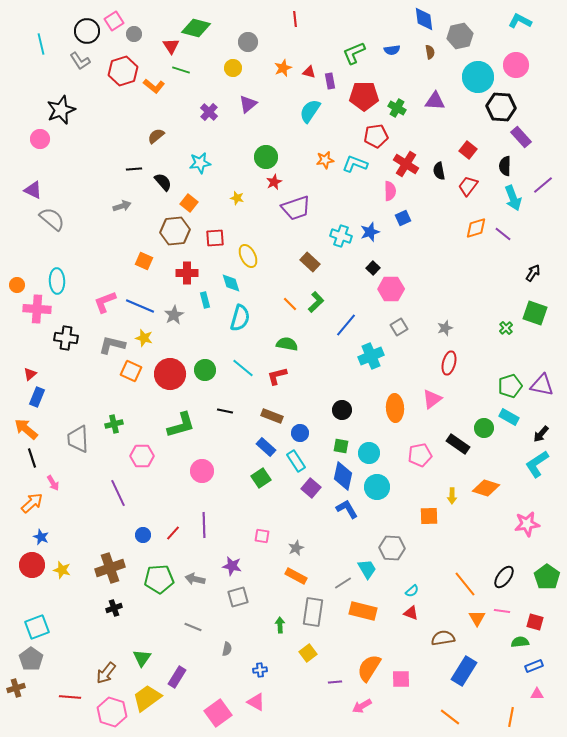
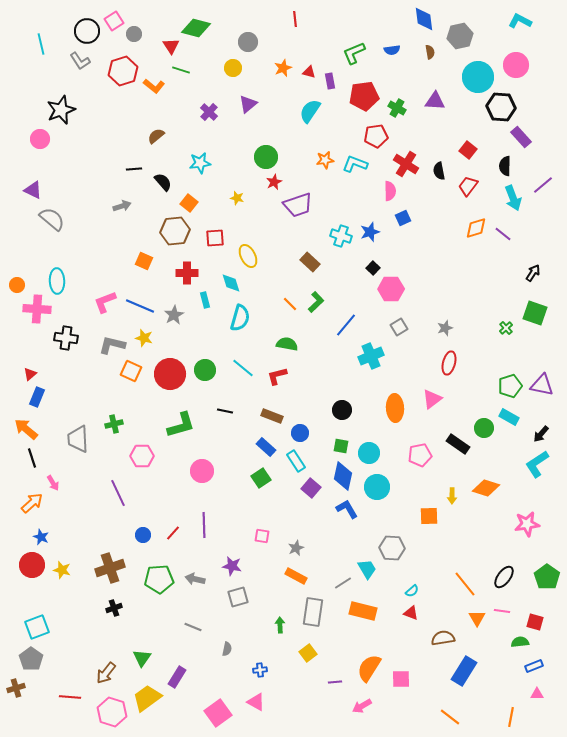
red pentagon at (364, 96): rotated 8 degrees counterclockwise
purple trapezoid at (296, 208): moved 2 px right, 3 px up
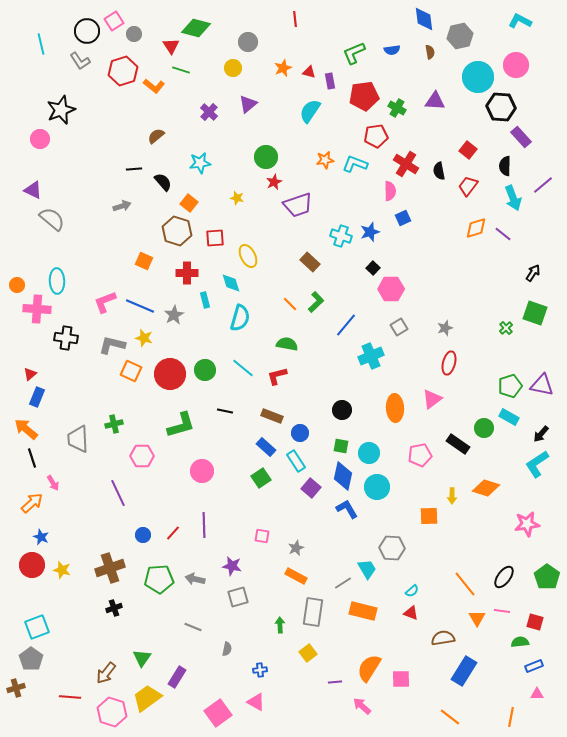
brown hexagon at (175, 231): moved 2 px right; rotated 24 degrees clockwise
pink arrow at (362, 706): rotated 72 degrees clockwise
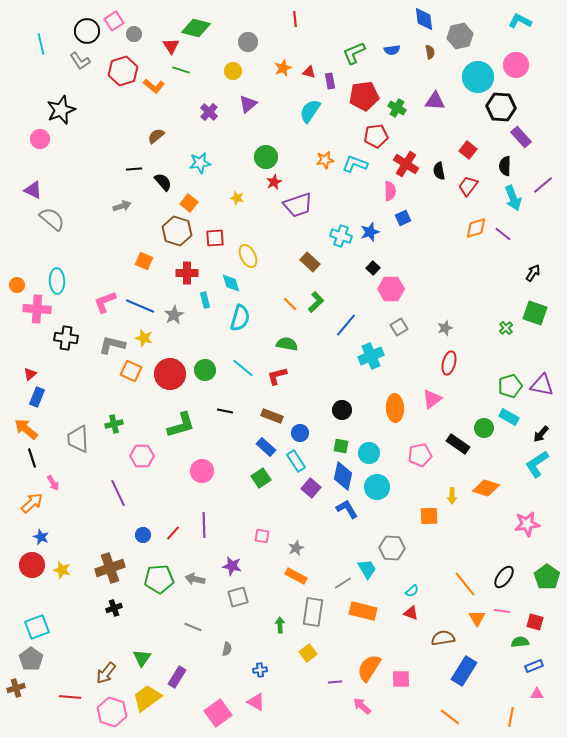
yellow circle at (233, 68): moved 3 px down
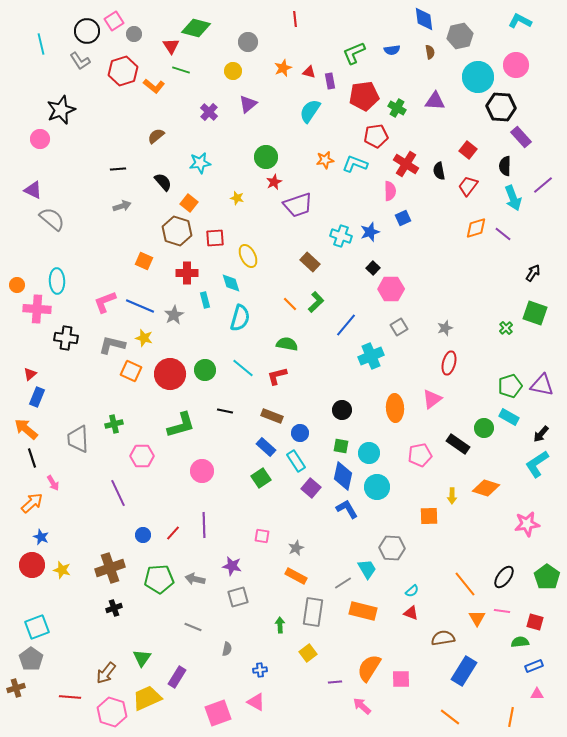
black line at (134, 169): moved 16 px left
yellow trapezoid at (147, 698): rotated 12 degrees clockwise
pink square at (218, 713): rotated 16 degrees clockwise
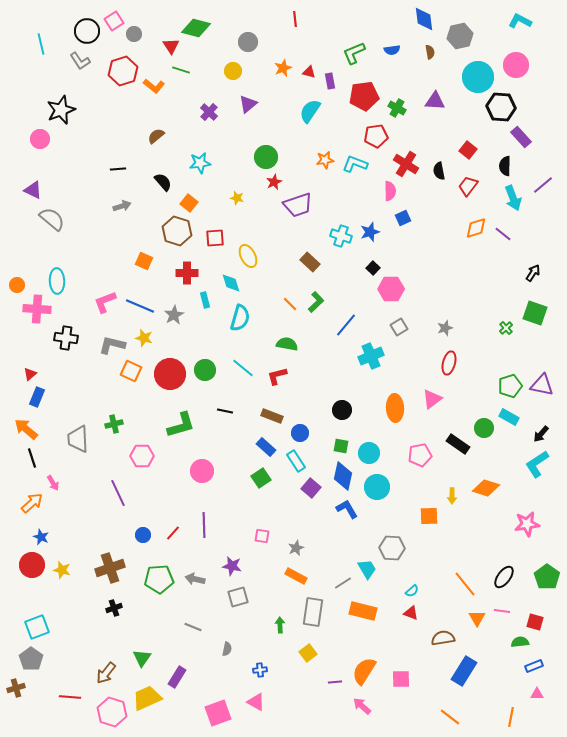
orange semicircle at (369, 668): moved 5 px left, 3 px down
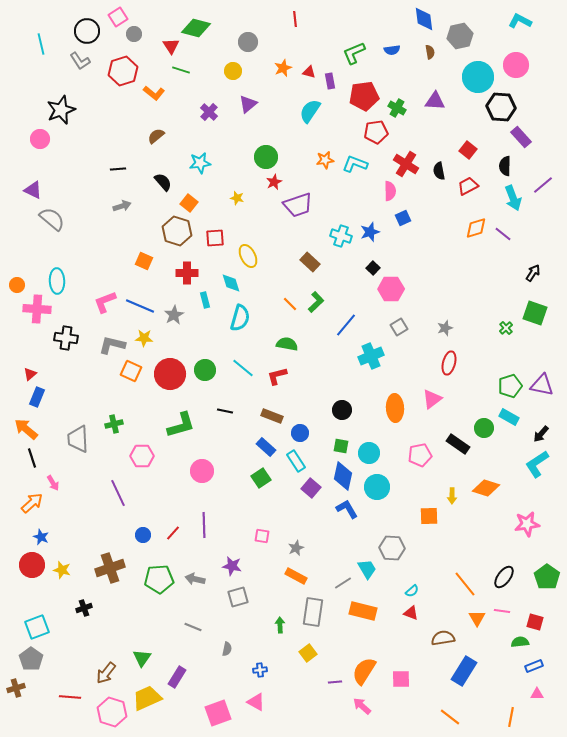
pink square at (114, 21): moved 4 px right, 4 px up
orange L-shape at (154, 86): moved 7 px down
red pentagon at (376, 136): moved 4 px up
red trapezoid at (468, 186): rotated 25 degrees clockwise
yellow star at (144, 338): rotated 12 degrees counterclockwise
black cross at (114, 608): moved 30 px left
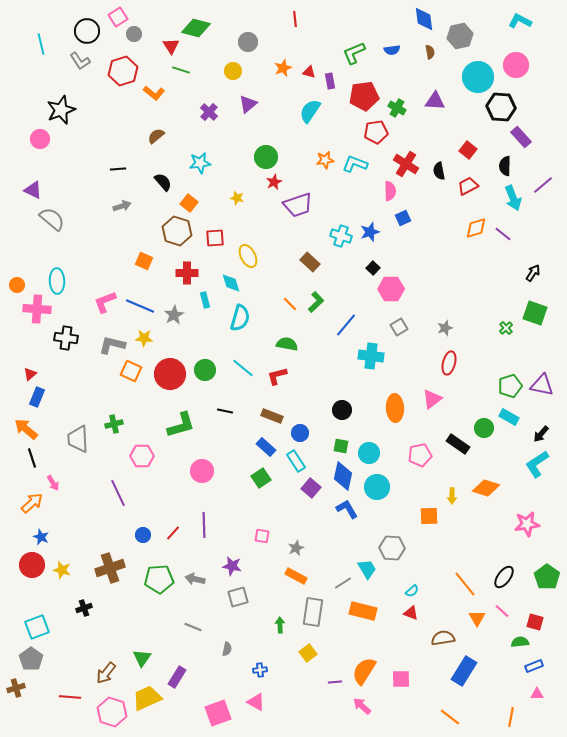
cyan cross at (371, 356): rotated 30 degrees clockwise
pink line at (502, 611): rotated 35 degrees clockwise
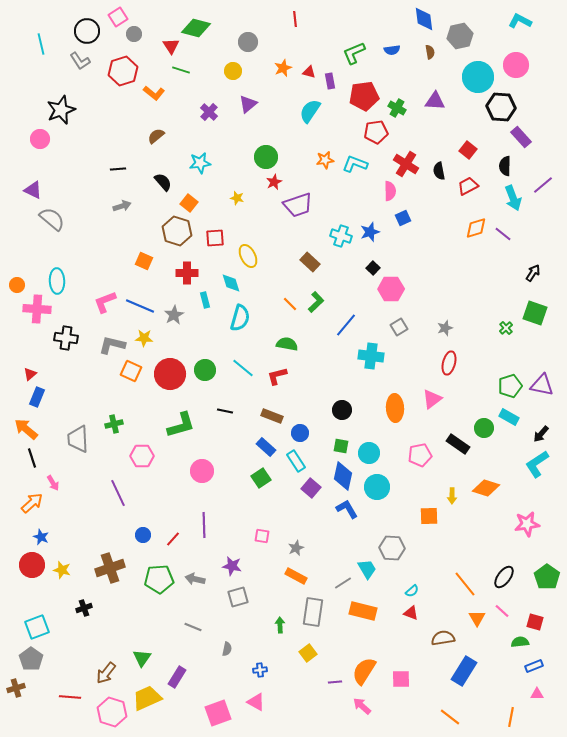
red line at (173, 533): moved 6 px down
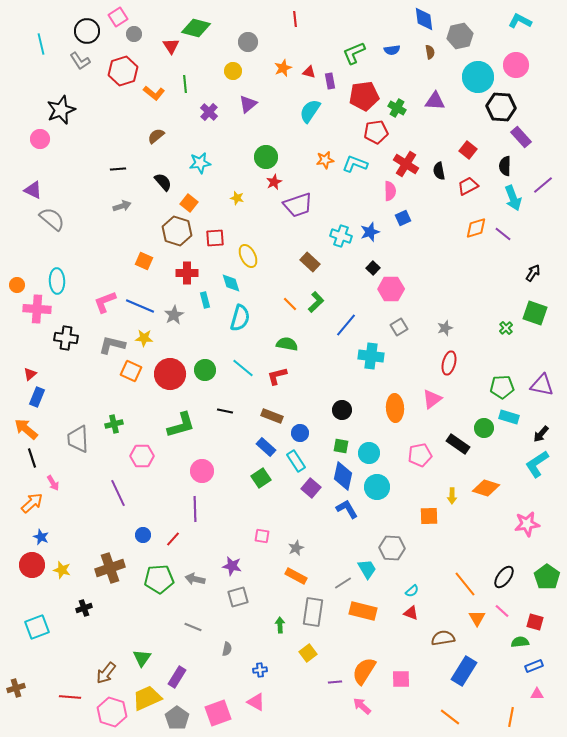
green line at (181, 70): moved 4 px right, 14 px down; rotated 66 degrees clockwise
green pentagon at (510, 386): moved 8 px left, 1 px down; rotated 15 degrees clockwise
cyan rectangle at (509, 417): rotated 12 degrees counterclockwise
purple line at (204, 525): moved 9 px left, 16 px up
gray pentagon at (31, 659): moved 146 px right, 59 px down
